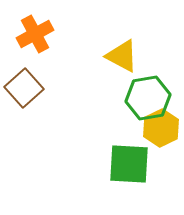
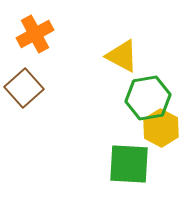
yellow hexagon: rotated 6 degrees counterclockwise
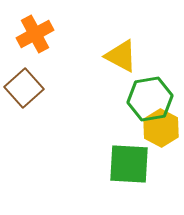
yellow triangle: moved 1 px left
green hexagon: moved 2 px right, 1 px down
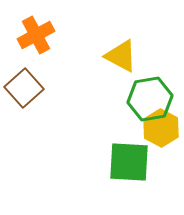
orange cross: moved 1 px right, 1 px down
green square: moved 2 px up
